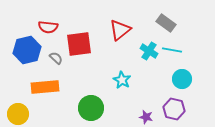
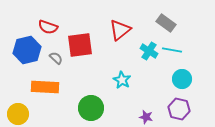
red semicircle: rotated 12 degrees clockwise
red square: moved 1 px right, 1 px down
orange rectangle: rotated 8 degrees clockwise
purple hexagon: moved 5 px right
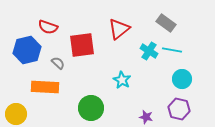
red triangle: moved 1 px left, 1 px up
red square: moved 2 px right
gray semicircle: moved 2 px right, 5 px down
yellow circle: moved 2 px left
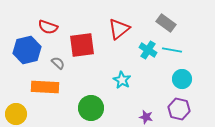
cyan cross: moved 1 px left, 1 px up
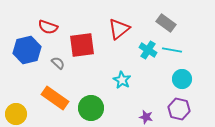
orange rectangle: moved 10 px right, 11 px down; rotated 32 degrees clockwise
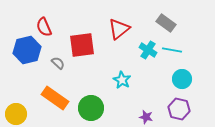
red semicircle: moved 4 px left; rotated 48 degrees clockwise
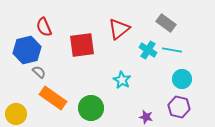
gray semicircle: moved 19 px left, 9 px down
orange rectangle: moved 2 px left
purple hexagon: moved 2 px up
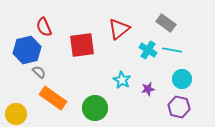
green circle: moved 4 px right
purple star: moved 2 px right, 28 px up; rotated 24 degrees counterclockwise
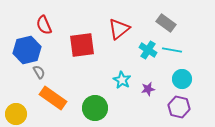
red semicircle: moved 2 px up
gray semicircle: rotated 16 degrees clockwise
